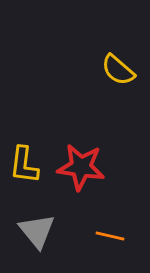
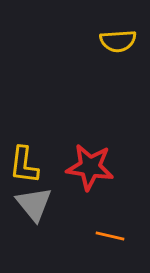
yellow semicircle: moved 29 px up; rotated 45 degrees counterclockwise
red star: moved 9 px right
gray triangle: moved 3 px left, 27 px up
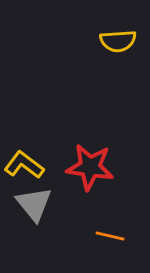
yellow L-shape: rotated 120 degrees clockwise
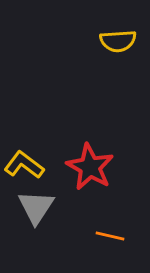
red star: rotated 21 degrees clockwise
gray triangle: moved 2 px right, 3 px down; rotated 12 degrees clockwise
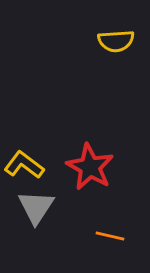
yellow semicircle: moved 2 px left
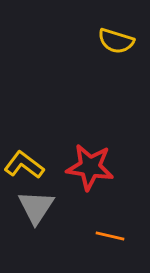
yellow semicircle: rotated 21 degrees clockwise
red star: rotated 21 degrees counterclockwise
